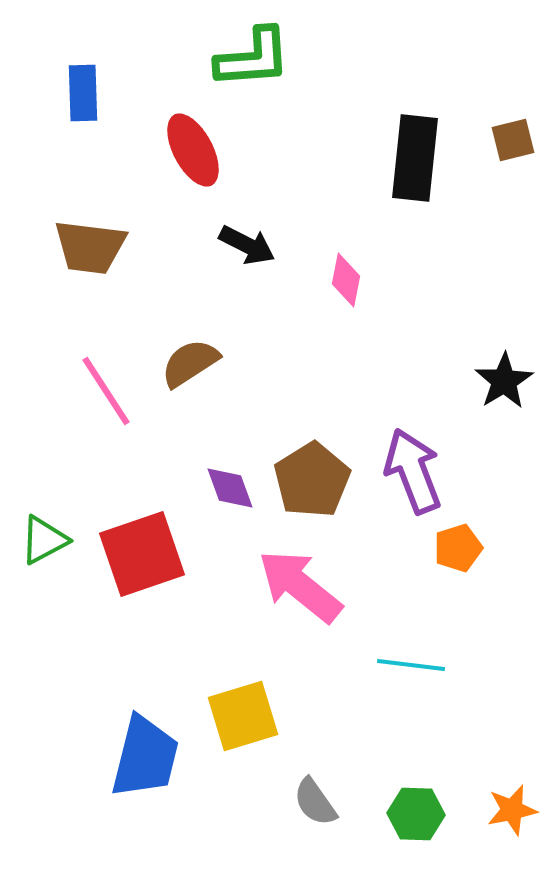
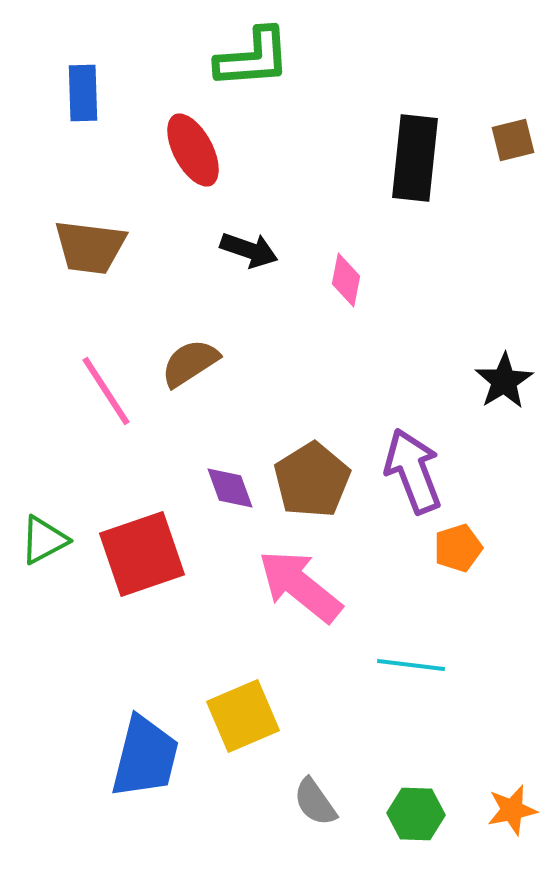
black arrow: moved 2 px right, 5 px down; rotated 8 degrees counterclockwise
yellow square: rotated 6 degrees counterclockwise
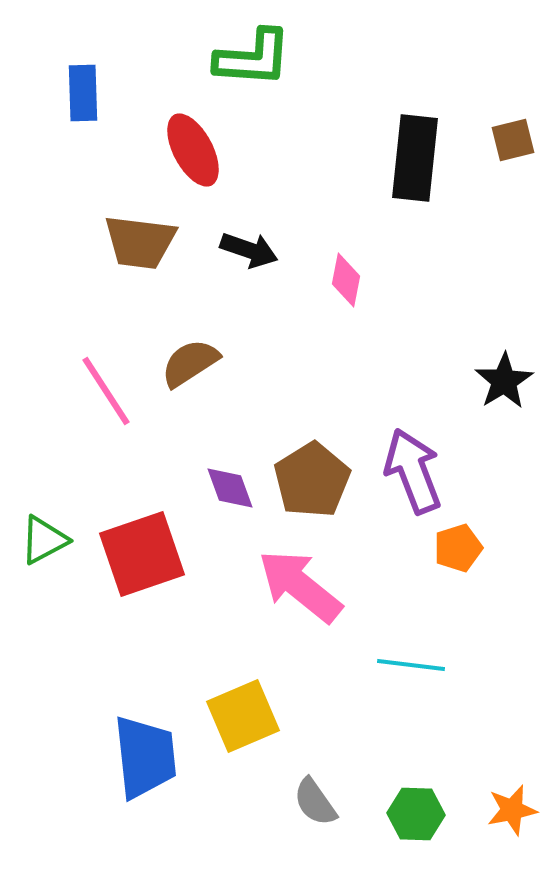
green L-shape: rotated 8 degrees clockwise
brown trapezoid: moved 50 px right, 5 px up
blue trapezoid: rotated 20 degrees counterclockwise
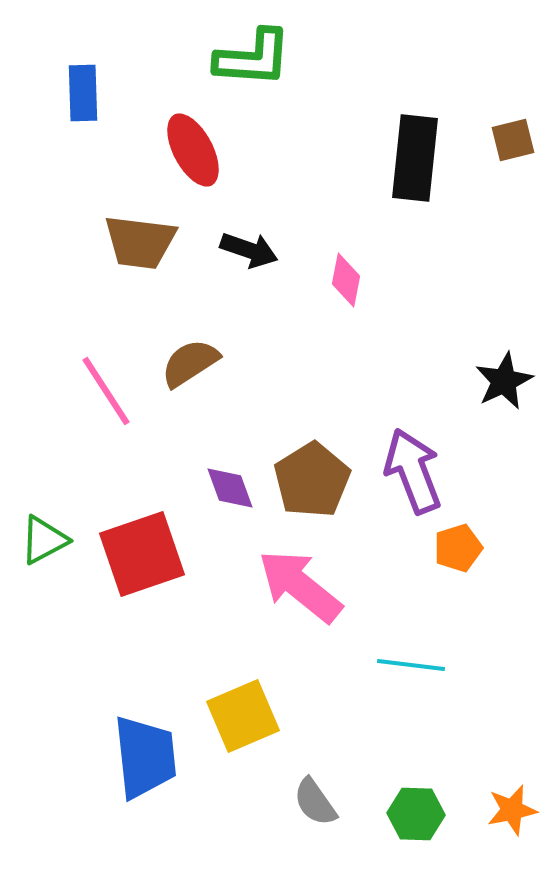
black star: rotated 6 degrees clockwise
